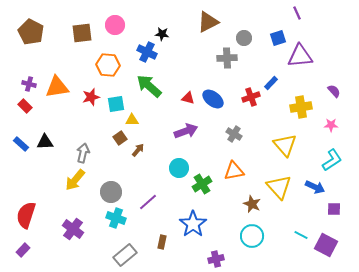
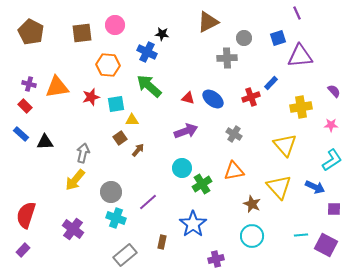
blue rectangle at (21, 144): moved 10 px up
cyan circle at (179, 168): moved 3 px right
cyan line at (301, 235): rotated 32 degrees counterclockwise
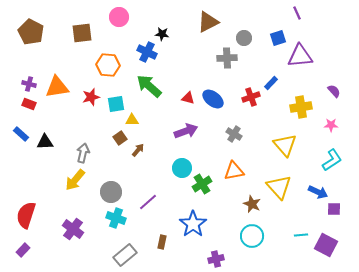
pink circle at (115, 25): moved 4 px right, 8 px up
red rectangle at (25, 106): moved 4 px right, 2 px up; rotated 24 degrees counterclockwise
blue arrow at (315, 187): moved 3 px right, 5 px down
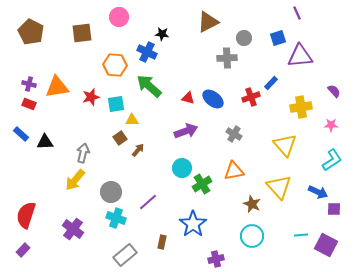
orange hexagon at (108, 65): moved 7 px right
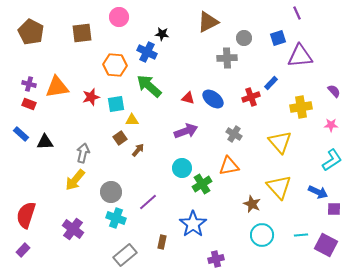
yellow triangle at (285, 145): moved 5 px left, 3 px up
orange triangle at (234, 171): moved 5 px left, 5 px up
cyan circle at (252, 236): moved 10 px right, 1 px up
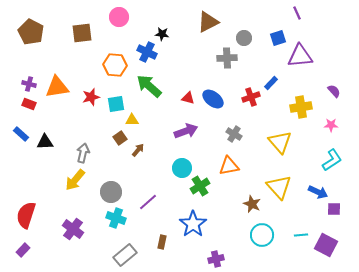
green cross at (202, 184): moved 2 px left, 2 px down
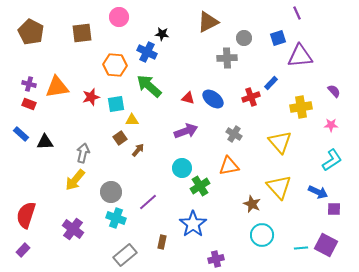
cyan line at (301, 235): moved 13 px down
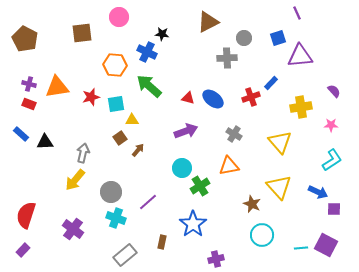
brown pentagon at (31, 32): moved 6 px left, 7 px down
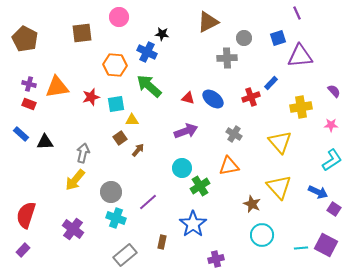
purple square at (334, 209): rotated 32 degrees clockwise
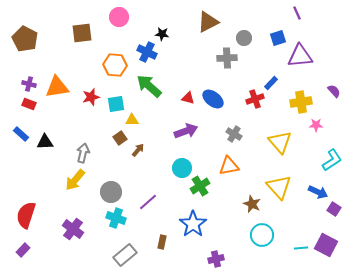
red cross at (251, 97): moved 4 px right, 2 px down
yellow cross at (301, 107): moved 5 px up
pink star at (331, 125): moved 15 px left
